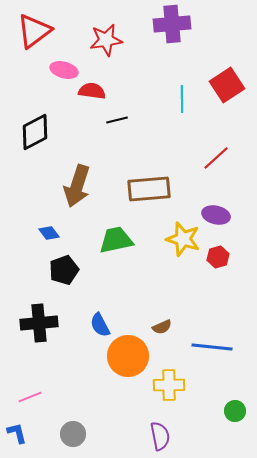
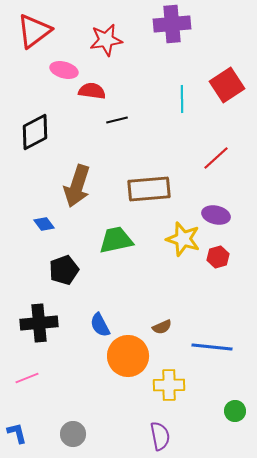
blue diamond: moved 5 px left, 9 px up
pink line: moved 3 px left, 19 px up
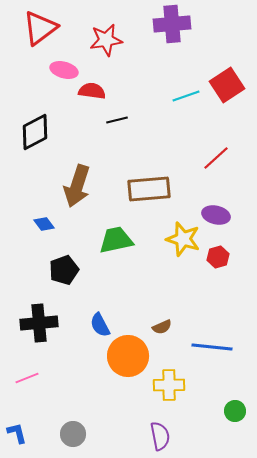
red triangle: moved 6 px right, 3 px up
cyan line: moved 4 px right, 3 px up; rotated 72 degrees clockwise
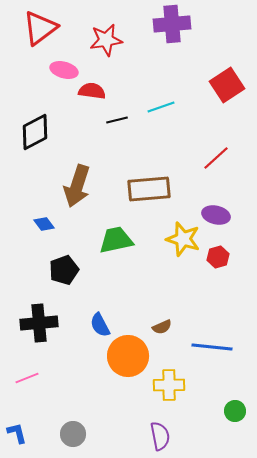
cyan line: moved 25 px left, 11 px down
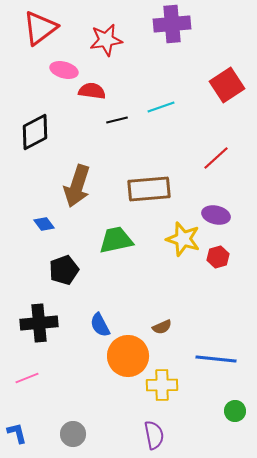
blue line: moved 4 px right, 12 px down
yellow cross: moved 7 px left
purple semicircle: moved 6 px left, 1 px up
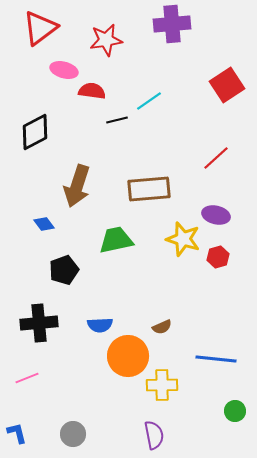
cyan line: moved 12 px left, 6 px up; rotated 16 degrees counterclockwise
blue semicircle: rotated 65 degrees counterclockwise
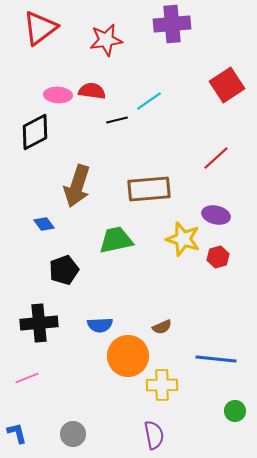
pink ellipse: moved 6 px left, 25 px down; rotated 12 degrees counterclockwise
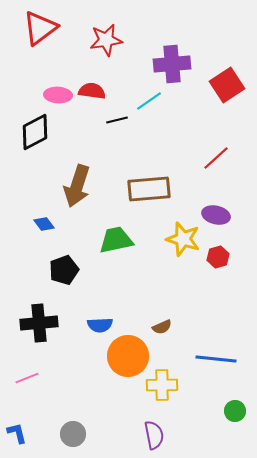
purple cross: moved 40 px down
